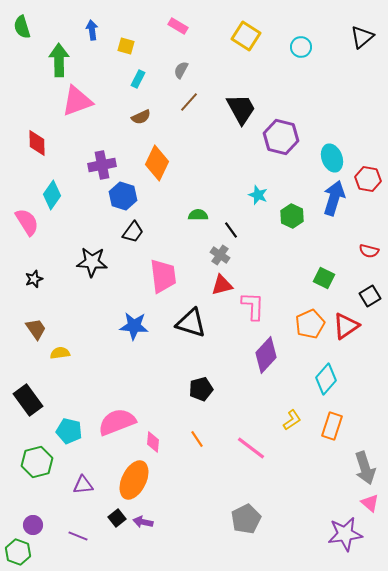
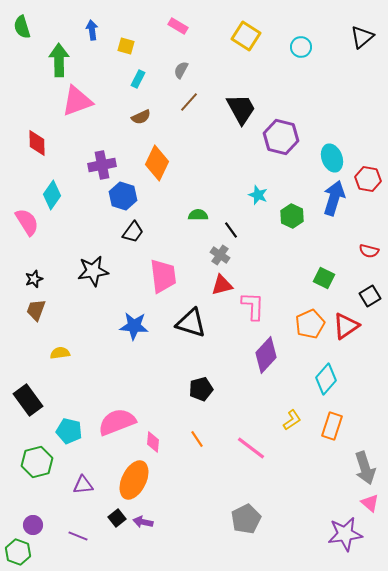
black star at (92, 262): moved 1 px right, 9 px down; rotated 12 degrees counterclockwise
brown trapezoid at (36, 329): moved 19 px up; rotated 125 degrees counterclockwise
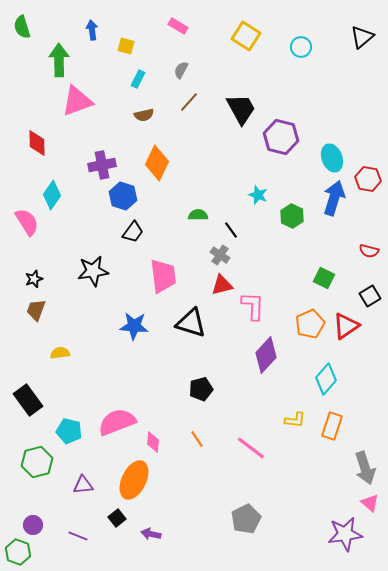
brown semicircle at (141, 117): moved 3 px right, 2 px up; rotated 12 degrees clockwise
yellow L-shape at (292, 420): moved 3 px right; rotated 40 degrees clockwise
purple arrow at (143, 522): moved 8 px right, 12 px down
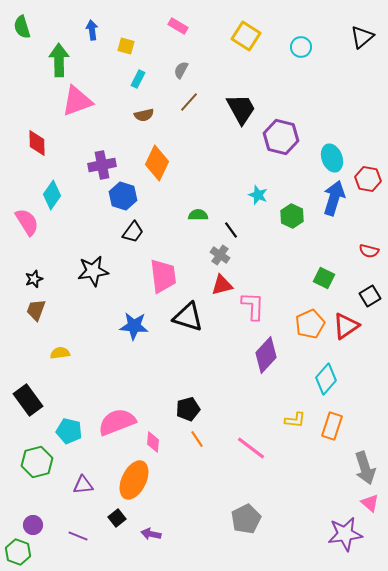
black triangle at (191, 323): moved 3 px left, 6 px up
black pentagon at (201, 389): moved 13 px left, 20 px down
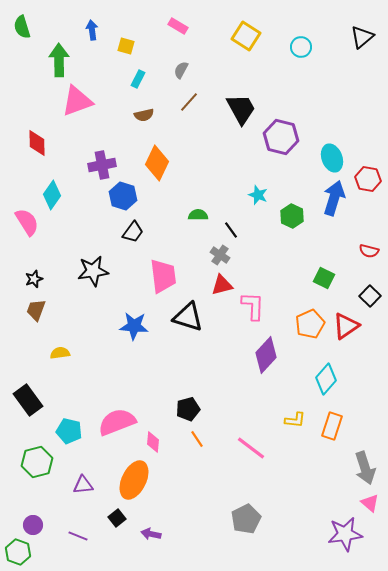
black square at (370, 296): rotated 15 degrees counterclockwise
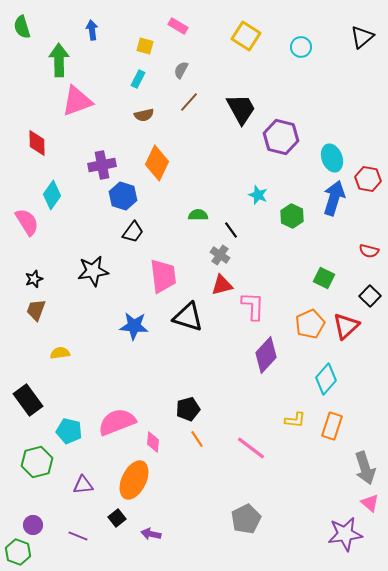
yellow square at (126, 46): moved 19 px right
red triangle at (346, 326): rotated 8 degrees counterclockwise
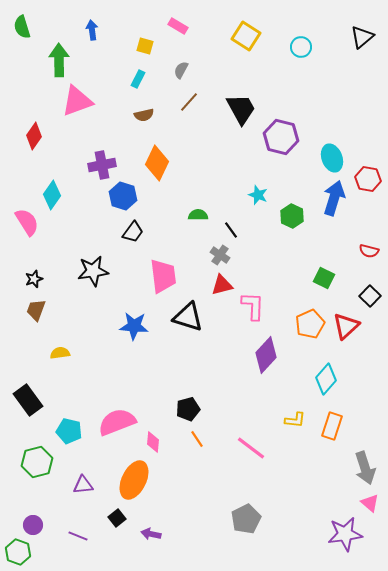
red diamond at (37, 143): moved 3 px left, 7 px up; rotated 36 degrees clockwise
